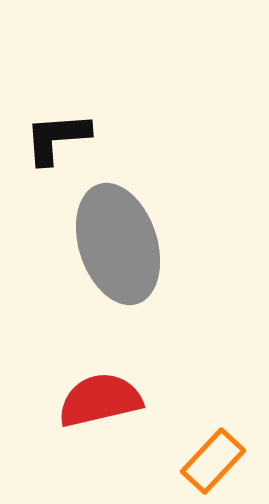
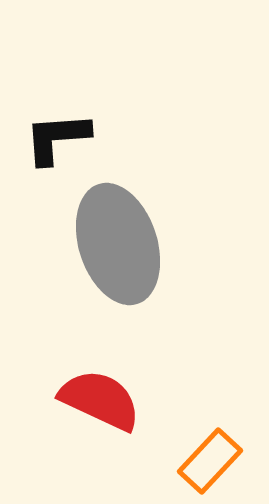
red semicircle: rotated 38 degrees clockwise
orange rectangle: moved 3 px left
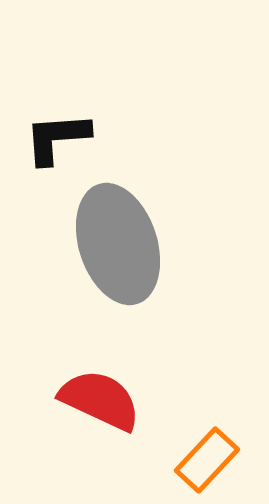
orange rectangle: moved 3 px left, 1 px up
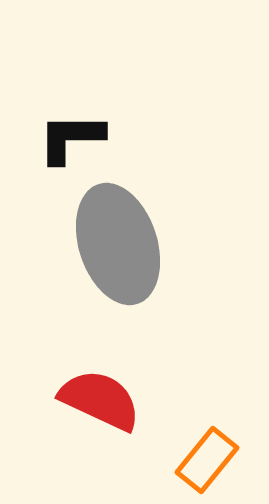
black L-shape: moved 14 px right; rotated 4 degrees clockwise
orange rectangle: rotated 4 degrees counterclockwise
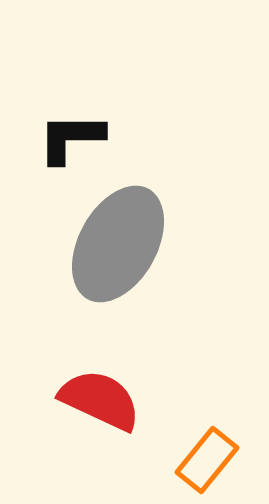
gray ellipse: rotated 47 degrees clockwise
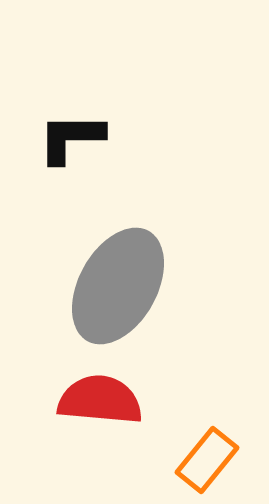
gray ellipse: moved 42 px down
red semicircle: rotated 20 degrees counterclockwise
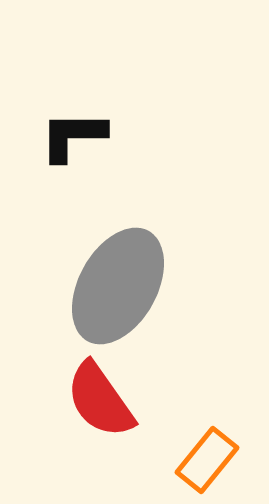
black L-shape: moved 2 px right, 2 px up
red semicircle: rotated 130 degrees counterclockwise
